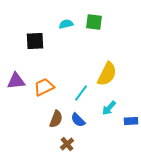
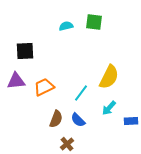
cyan semicircle: moved 2 px down
black square: moved 10 px left, 10 px down
yellow semicircle: moved 2 px right, 3 px down
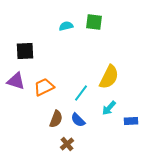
purple triangle: rotated 24 degrees clockwise
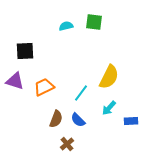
purple triangle: moved 1 px left
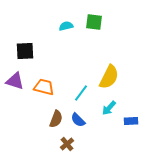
orange trapezoid: rotated 40 degrees clockwise
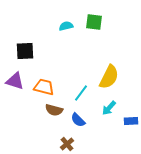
brown semicircle: moved 2 px left, 9 px up; rotated 84 degrees clockwise
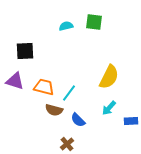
cyan line: moved 12 px left
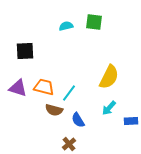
purple triangle: moved 3 px right, 7 px down
blue semicircle: rotated 14 degrees clockwise
brown cross: moved 2 px right
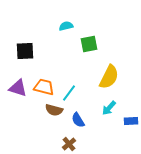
green square: moved 5 px left, 22 px down; rotated 18 degrees counterclockwise
